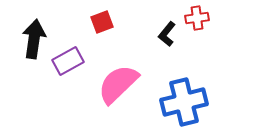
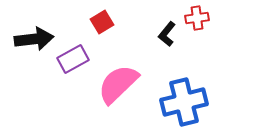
red square: rotated 10 degrees counterclockwise
black arrow: rotated 75 degrees clockwise
purple rectangle: moved 5 px right, 2 px up
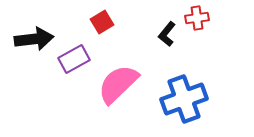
purple rectangle: moved 1 px right
blue cross: moved 3 px up; rotated 6 degrees counterclockwise
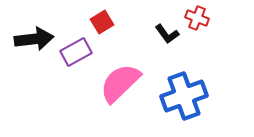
red cross: rotated 30 degrees clockwise
black L-shape: rotated 75 degrees counterclockwise
purple rectangle: moved 2 px right, 7 px up
pink semicircle: moved 2 px right, 1 px up
blue cross: moved 3 px up
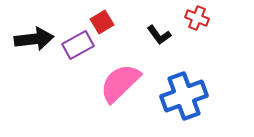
black L-shape: moved 8 px left, 1 px down
purple rectangle: moved 2 px right, 7 px up
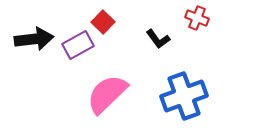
red square: moved 1 px right; rotated 15 degrees counterclockwise
black L-shape: moved 1 px left, 4 px down
pink semicircle: moved 13 px left, 11 px down
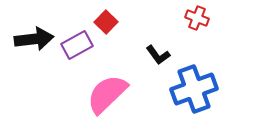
red square: moved 3 px right
black L-shape: moved 16 px down
purple rectangle: moved 1 px left
blue cross: moved 10 px right, 7 px up
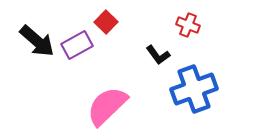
red cross: moved 9 px left, 7 px down
black arrow: moved 3 px right, 2 px down; rotated 48 degrees clockwise
pink semicircle: moved 12 px down
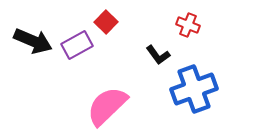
black arrow: moved 4 px left; rotated 18 degrees counterclockwise
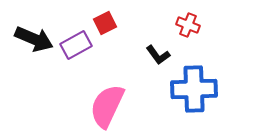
red square: moved 1 px left, 1 px down; rotated 20 degrees clockwise
black arrow: moved 1 px right, 2 px up
purple rectangle: moved 1 px left
blue cross: rotated 18 degrees clockwise
pink semicircle: rotated 21 degrees counterclockwise
